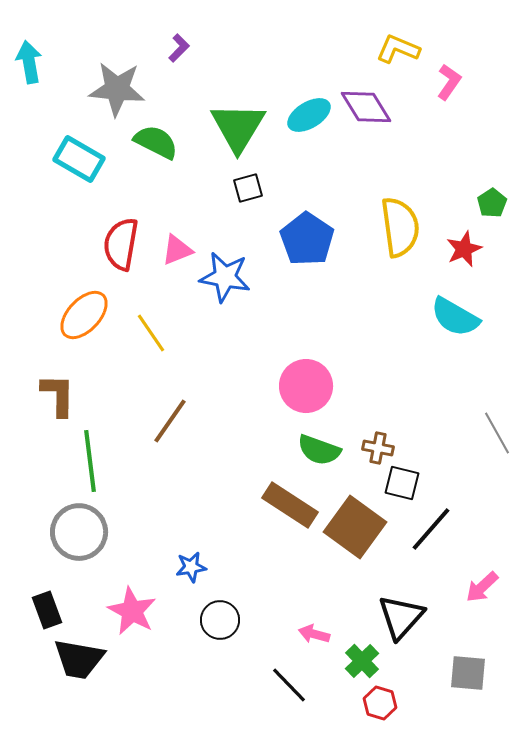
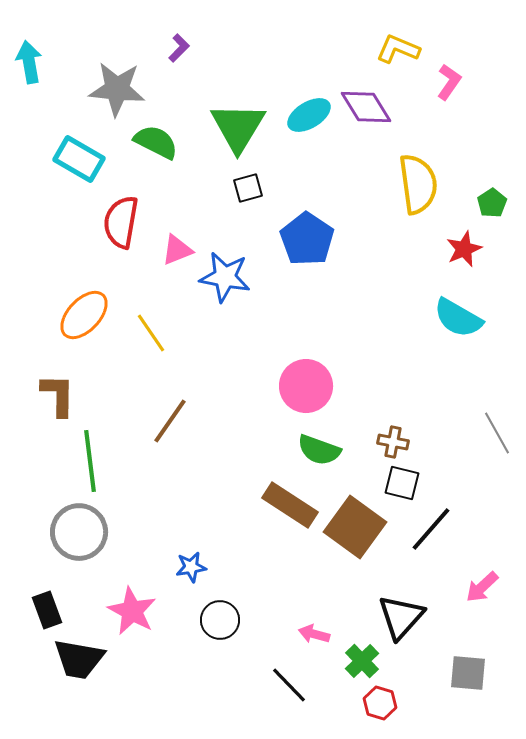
yellow semicircle at (400, 227): moved 18 px right, 43 px up
red semicircle at (121, 244): moved 22 px up
cyan semicircle at (455, 317): moved 3 px right, 1 px down
brown cross at (378, 448): moved 15 px right, 6 px up
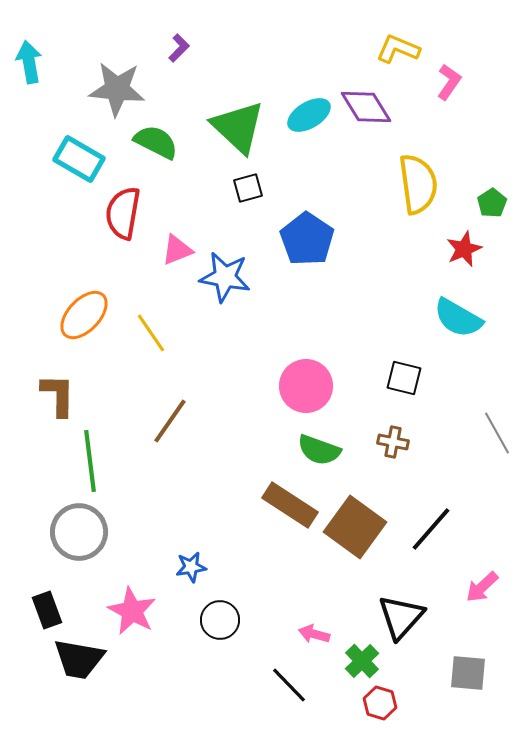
green triangle at (238, 127): rotated 18 degrees counterclockwise
red semicircle at (121, 222): moved 2 px right, 9 px up
black square at (402, 483): moved 2 px right, 105 px up
